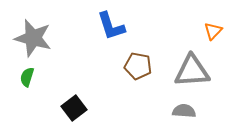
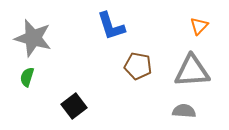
orange triangle: moved 14 px left, 5 px up
black square: moved 2 px up
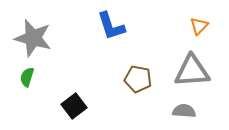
brown pentagon: moved 13 px down
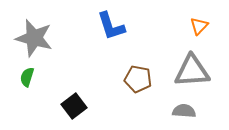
gray star: moved 1 px right
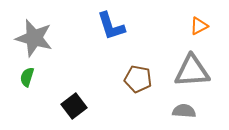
orange triangle: rotated 18 degrees clockwise
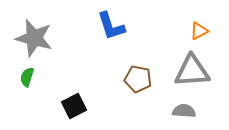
orange triangle: moved 5 px down
black square: rotated 10 degrees clockwise
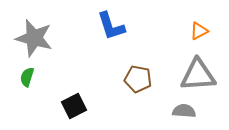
gray triangle: moved 6 px right, 4 px down
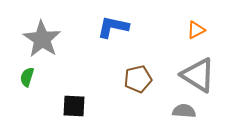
blue L-shape: moved 2 px right, 1 px down; rotated 120 degrees clockwise
orange triangle: moved 3 px left, 1 px up
gray star: moved 8 px right, 1 px down; rotated 18 degrees clockwise
gray triangle: rotated 36 degrees clockwise
brown pentagon: rotated 24 degrees counterclockwise
black square: rotated 30 degrees clockwise
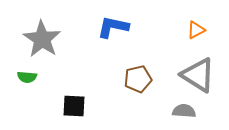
green semicircle: rotated 102 degrees counterclockwise
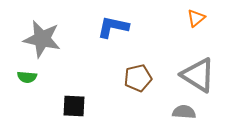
orange triangle: moved 12 px up; rotated 12 degrees counterclockwise
gray star: rotated 21 degrees counterclockwise
brown pentagon: moved 1 px up
gray semicircle: moved 1 px down
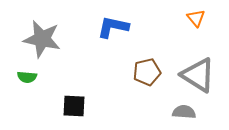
orange triangle: rotated 30 degrees counterclockwise
brown pentagon: moved 9 px right, 6 px up
